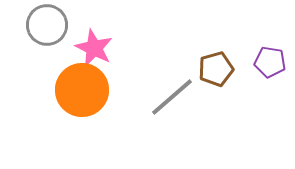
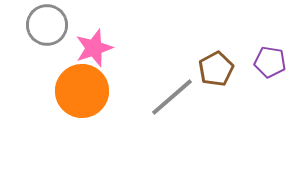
pink star: rotated 27 degrees clockwise
brown pentagon: rotated 12 degrees counterclockwise
orange circle: moved 1 px down
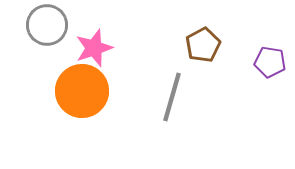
brown pentagon: moved 13 px left, 24 px up
gray line: rotated 33 degrees counterclockwise
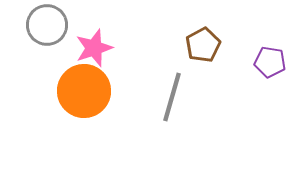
orange circle: moved 2 px right
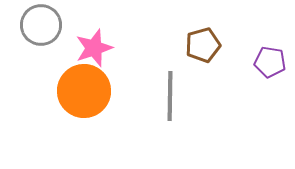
gray circle: moved 6 px left
brown pentagon: rotated 12 degrees clockwise
gray line: moved 2 px left, 1 px up; rotated 15 degrees counterclockwise
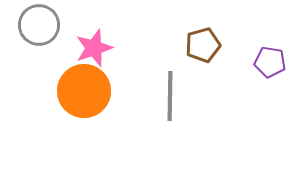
gray circle: moved 2 px left
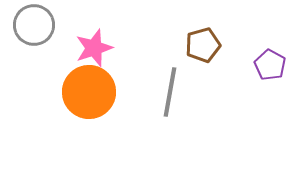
gray circle: moved 5 px left
purple pentagon: moved 3 px down; rotated 20 degrees clockwise
orange circle: moved 5 px right, 1 px down
gray line: moved 4 px up; rotated 9 degrees clockwise
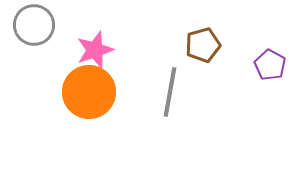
pink star: moved 1 px right, 2 px down
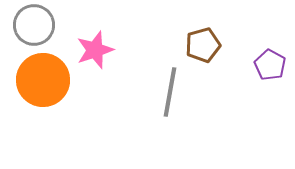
orange circle: moved 46 px left, 12 px up
